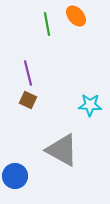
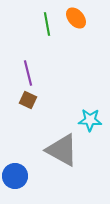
orange ellipse: moved 2 px down
cyan star: moved 15 px down
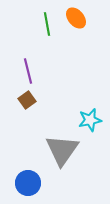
purple line: moved 2 px up
brown square: moved 1 px left; rotated 30 degrees clockwise
cyan star: rotated 15 degrees counterclockwise
gray triangle: rotated 36 degrees clockwise
blue circle: moved 13 px right, 7 px down
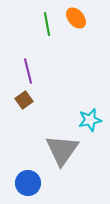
brown square: moved 3 px left
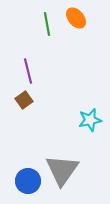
gray triangle: moved 20 px down
blue circle: moved 2 px up
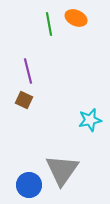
orange ellipse: rotated 25 degrees counterclockwise
green line: moved 2 px right
brown square: rotated 30 degrees counterclockwise
blue circle: moved 1 px right, 4 px down
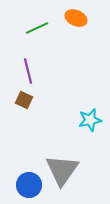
green line: moved 12 px left, 4 px down; rotated 75 degrees clockwise
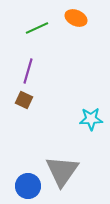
purple line: rotated 30 degrees clockwise
cyan star: moved 1 px right, 1 px up; rotated 10 degrees clockwise
gray triangle: moved 1 px down
blue circle: moved 1 px left, 1 px down
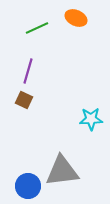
gray triangle: rotated 48 degrees clockwise
